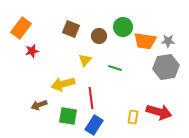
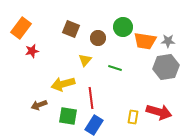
brown circle: moved 1 px left, 2 px down
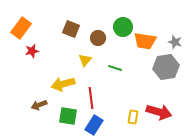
gray star: moved 7 px right, 1 px down; rotated 16 degrees clockwise
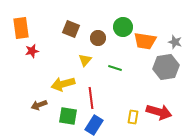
orange rectangle: rotated 45 degrees counterclockwise
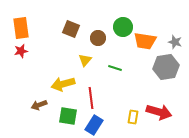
red star: moved 11 px left
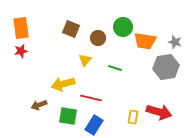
red line: rotated 70 degrees counterclockwise
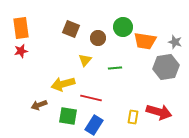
green line: rotated 24 degrees counterclockwise
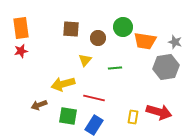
brown square: rotated 18 degrees counterclockwise
red line: moved 3 px right
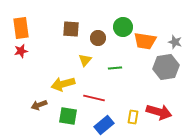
blue rectangle: moved 10 px right; rotated 18 degrees clockwise
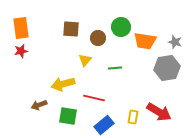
green circle: moved 2 px left
gray hexagon: moved 1 px right, 1 px down
red arrow: rotated 15 degrees clockwise
